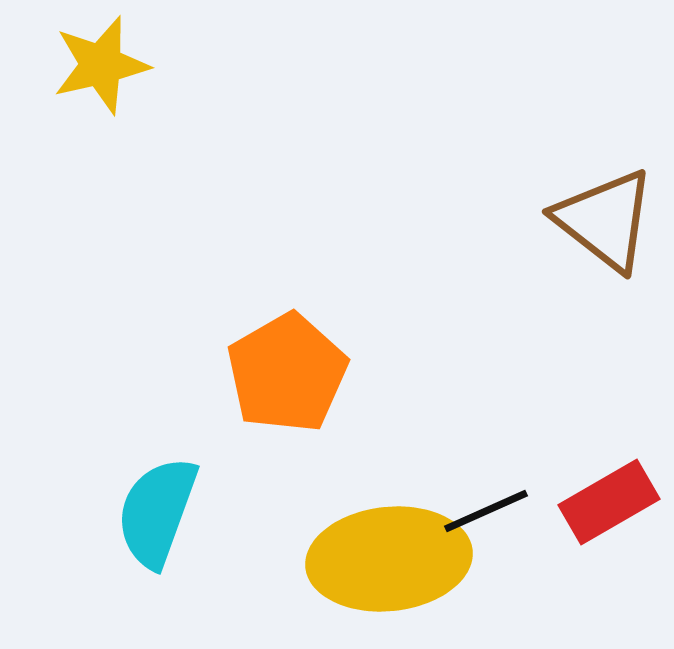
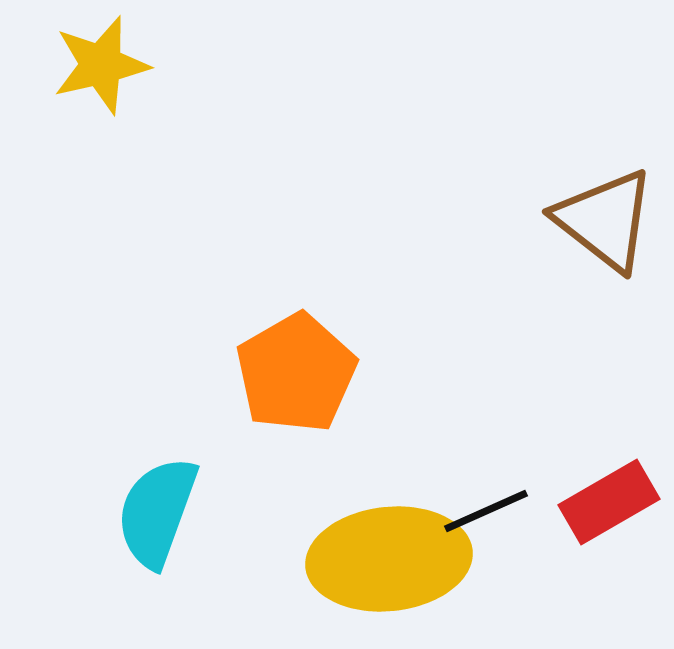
orange pentagon: moved 9 px right
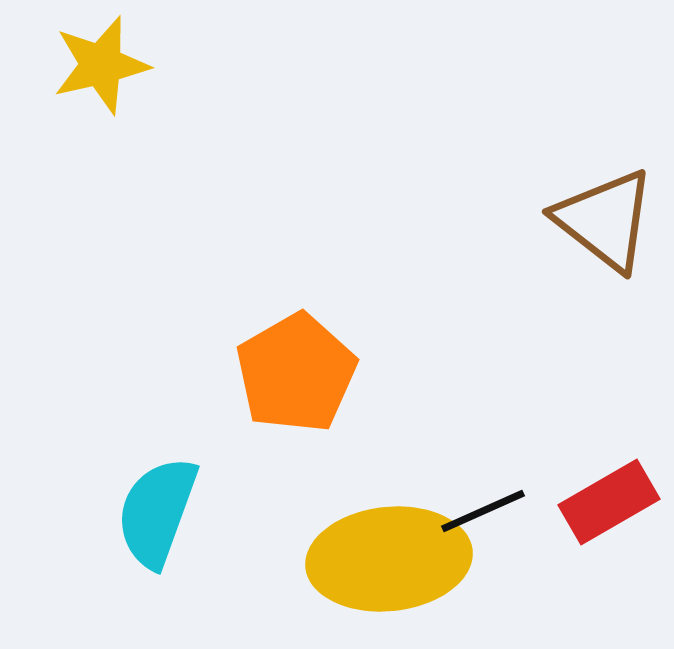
black line: moved 3 px left
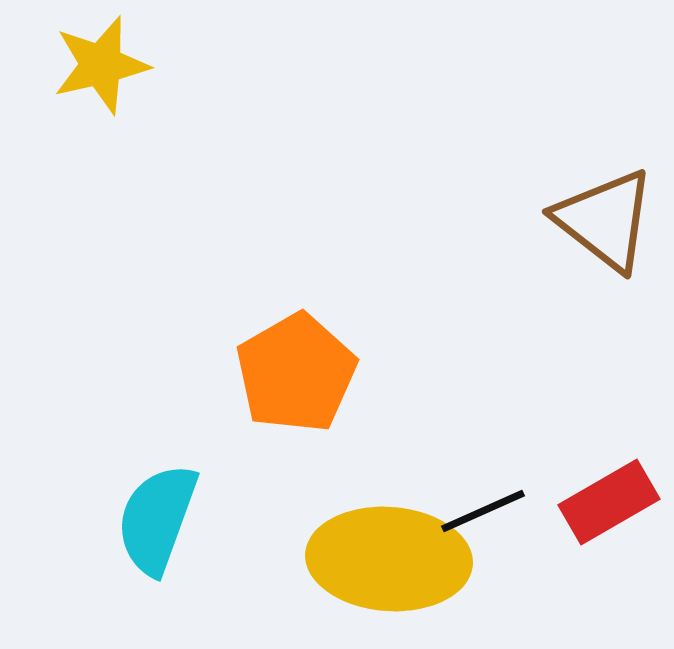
cyan semicircle: moved 7 px down
yellow ellipse: rotated 10 degrees clockwise
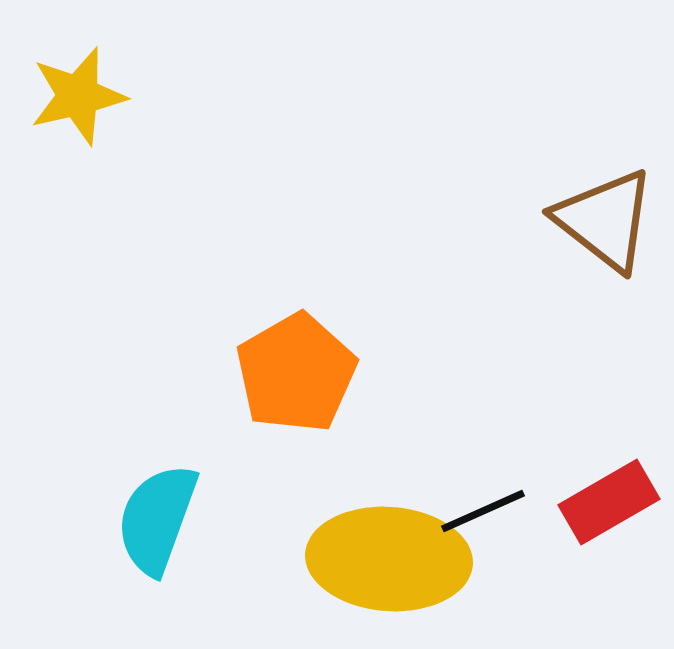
yellow star: moved 23 px left, 31 px down
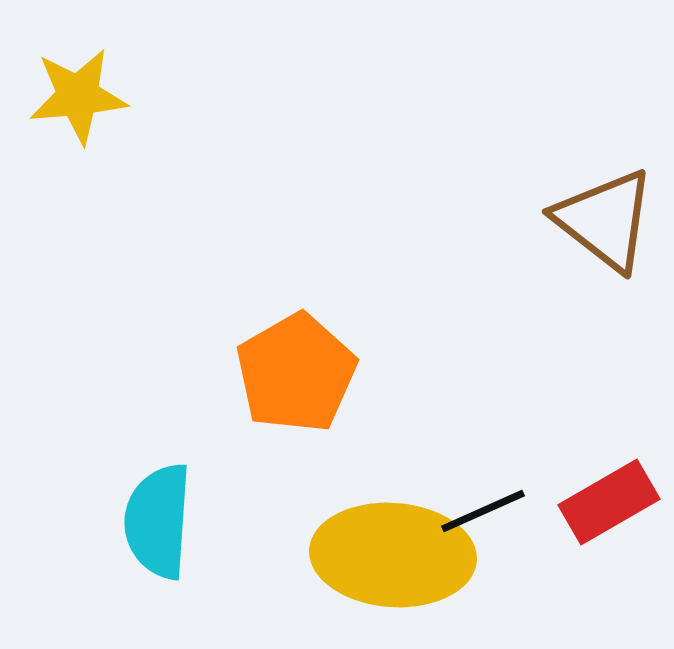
yellow star: rotated 8 degrees clockwise
cyan semicircle: moved 1 px right, 2 px down; rotated 16 degrees counterclockwise
yellow ellipse: moved 4 px right, 4 px up
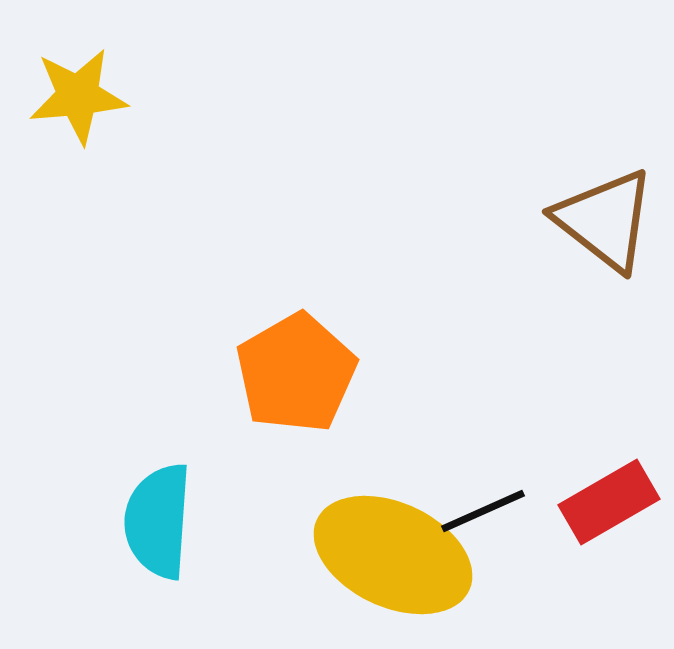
yellow ellipse: rotated 21 degrees clockwise
